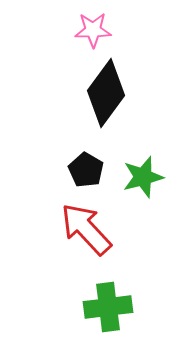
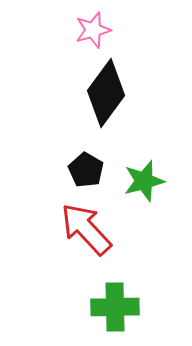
pink star: rotated 15 degrees counterclockwise
green star: moved 1 px right, 4 px down
green cross: moved 7 px right; rotated 6 degrees clockwise
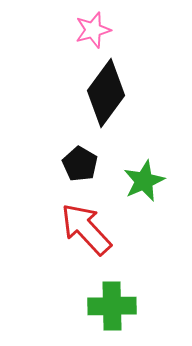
black pentagon: moved 6 px left, 6 px up
green star: rotated 9 degrees counterclockwise
green cross: moved 3 px left, 1 px up
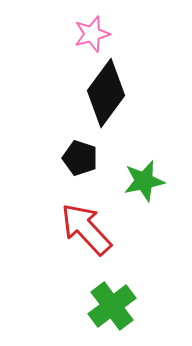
pink star: moved 1 px left, 4 px down
black pentagon: moved 6 px up; rotated 12 degrees counterclockwise
green star: rotated 12 degrees clockwise
green cross: rotated 36 degrees counterclockwise
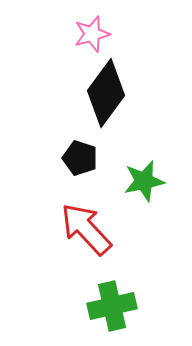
green cross: rotated 24 degrees clockwise
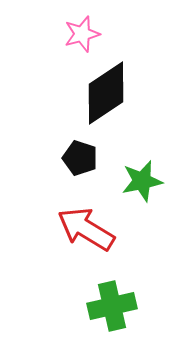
pink star: moved 10 px left
black diamond: rotated 20 degrees clockwise
green star: moved 2 px left
red arrow: rotated 16 degrees counterclockwise
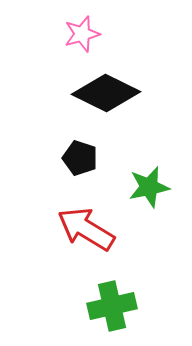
black diamond: rotated 60 degrees clockwise
green star: moved 7 px right, 6 px down
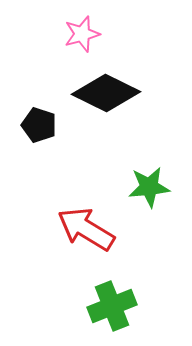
black pentagon: moved 41 px left, 33 px up
green star: rotated 6 degrees clockwise
green cross: rotated 9 degrees counterclockwise
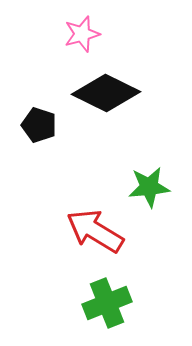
red arrow: moved 9 px right, 2 px down
green cross: moved 5 px left, 3 px up
